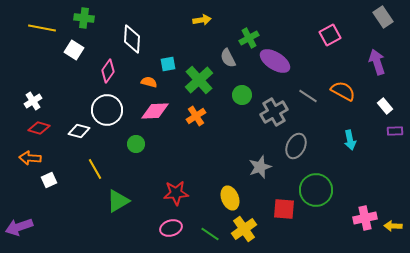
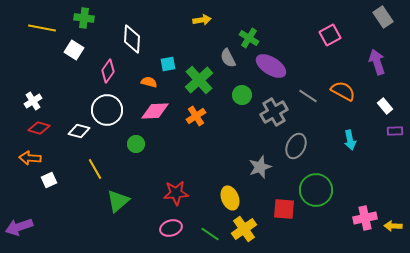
green cross at (249, 38): rotated 30 degrees counterclockwise
purple ellipse at (275, 61): moved 4 px left, 5 px down
green triangle at (118, 201): rotated 10 degrees counterclockwise
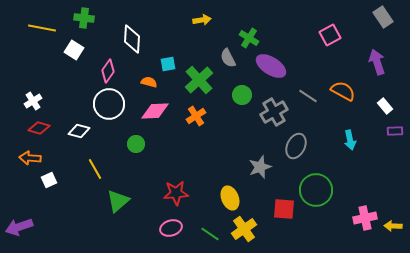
white circle at (107, 110): moved 2 px right, 6 px up
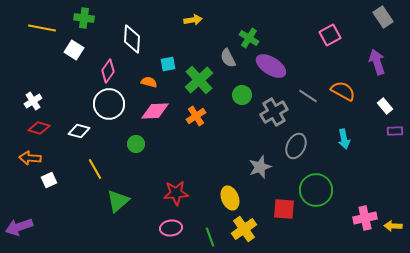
yellow arrow at (202, 20): moved 9 px left
cyan arrow at (350, 140): moved 6 px left, 1 px up
pink ellipse at (171, 228): rotated 10 degrees clockwise
green line at (210, 234): moved 3 px down; rotated 36 degrees clockwise
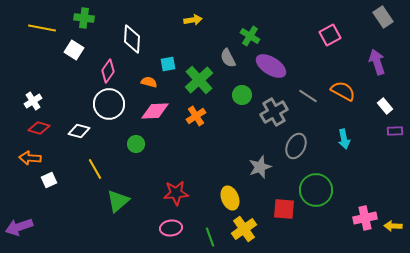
green cross at (249, 38): moved 1 px right, 2 px up
